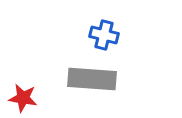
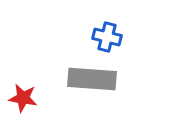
blue cross: moved 3 px right, 2 px down
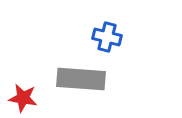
gray rectangle: moved 11 px left
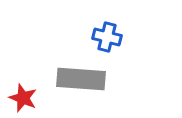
red star: rotated 12 degrees clockwise
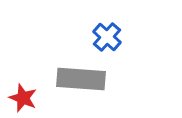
blue cross: rotated 28 degrees clockwise
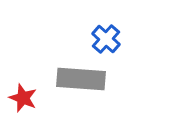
blue cross: moved 1 px left, 2 px down
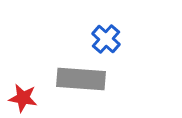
red star: rotated 12 degrees counterclockwise
